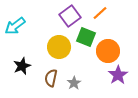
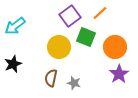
orange circle: moved 7 px right, 4 px up
black star: moved 9 px left, 2 px up
purple star: moved 1 px right, 1 px up
gray star: rotated 24 degrees counterclockwise
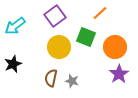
purple square: moved 15 px left
gray star: moved 2 px left, 2 px up
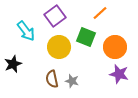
cyan arrow: moved 11 px right, 5 px down; rotated 90 degrees counterclockwise
purple star: rotated 24 degrees counterclockwise
brown semicircle: moved 1 px right, 1 px down; rotated 24 degrees counterclockwise
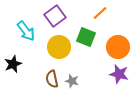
orange circle: moved 3 px right
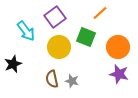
purple square: moved 1 px down
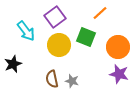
yellow circle: moved 2 px up
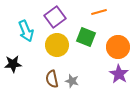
orange line: moved 1 px left, 1 px up; rotated 28 degrees clockwise
cyan arrow: rotated 15 degrees clockwise
yellow circle: moved 2 px left
black star: rotated 18 degrees clockwise
purple star: rotated 18 degrees clockwise
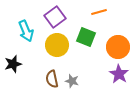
black star: rotated 12 degrees counterclockwise
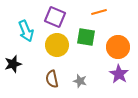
purple square: rotated 30 degrees counterclockwise
green square: rotated 12 degrees counterclockwise
gray star: moved 8 px right
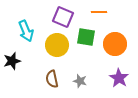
orange line: rotated 14 degrees clockwise
purple square: moved 8 px right
orange circle: moved 3 px left, 3 px up
black star: moved 1 px left, 3 px up
purple star: moved 4 px down
